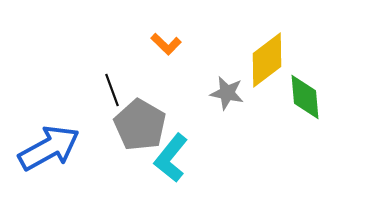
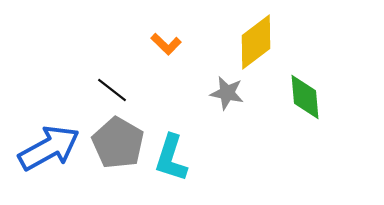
yellow diamond: moved 11 px left, 18 px up
black line: rotated 32 degrees counterclockwise
gray pentagon: moved 22 px left, 18 px down
cyan L-shape: rotated 21 degrees counterclockwise
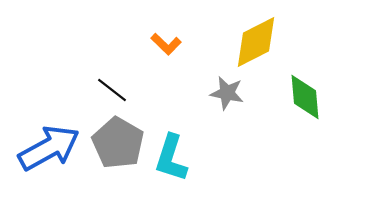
yellow diamond: rotated 10 degrees clockwise
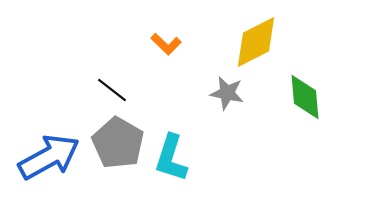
blue arrow: moved 9 px down
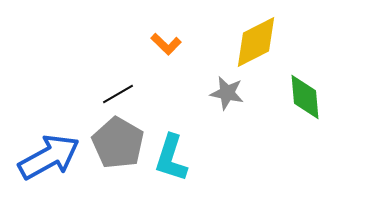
black line: moved 6 px right, 4 px down; rotated 68 degrees counterclockwise
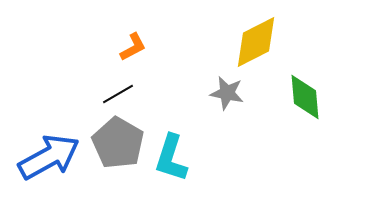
orange L-shape: moved 33 px left, 3 px down; rotated 72 degrees counterclockwise
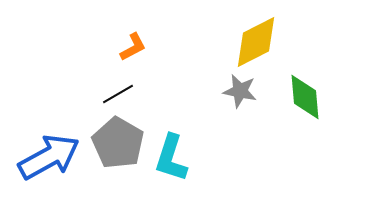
gray star: moved 13 px right, 2 px up
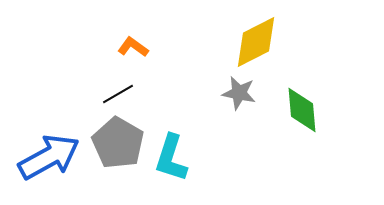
orange L-shape: rotated 116 degrees counterclockwise
gray star: moved 1 px left, 2 px down
green diamond: moved 3 px left, 13 px down
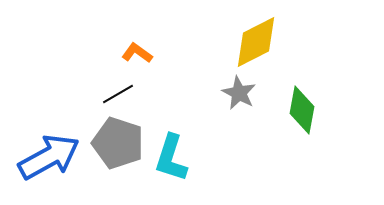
orange L-shape: moved 4 px right, 6 px down
gray star: rotated 16 degrees clockwise
green diamond: rotated 15 degrees clockwise
gray pentagon: rotated 12 degrees counterclockwise
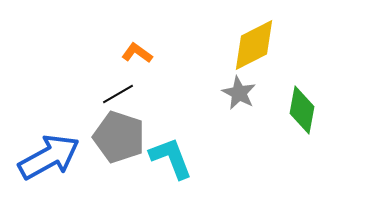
yellow diamond: moved 2 px left, 3 px down
gray pentagon: moved 1 px right, 6 px up
cyan L-shape: rotated 141 degrees clockwise
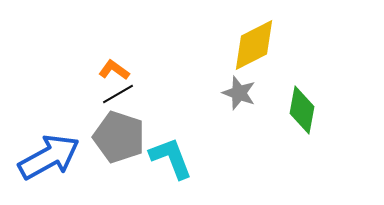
orange L-shape: moved 23 px left, 17 px down
gray star: rotated 8 degrees counterclockwise
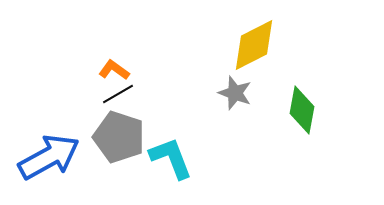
gray star: moved 4 px left
